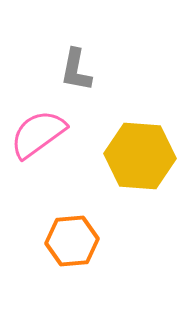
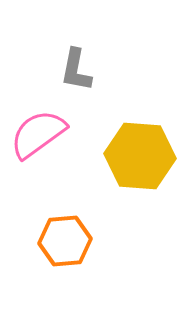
orange hexagon: moved 7 px left
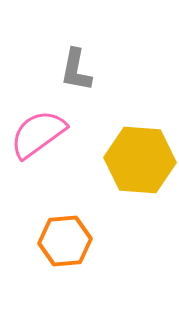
yellow hexagon: moved 4 px down
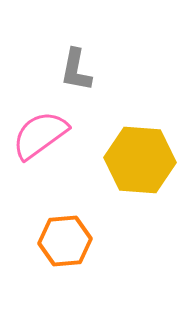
pink semicircle: moved 2 px right, 1 px down
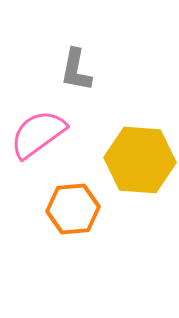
pink semicircle: moved 2 px left, 1 px up
orange hexagon: moved 8 px right, 32 px up
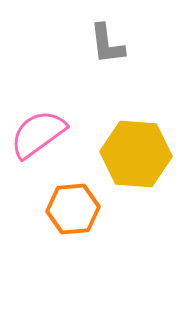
gray L-shape: moved 31 px right, 26 px up; rotated 18 degrees counterclockwise
yellow hexagon: moved 4 px left, 6 px up
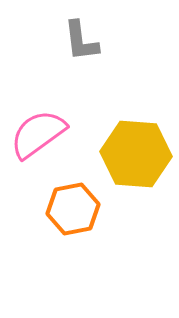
gray L-shape: moved 26 px left, 3 px up
orange hexagon: rotated 6 degrees counterclockwise
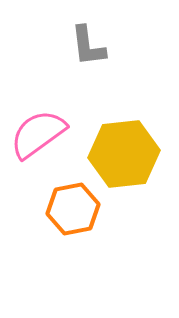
gray L-shape: moved 7 px right, 5 px down
yellow hexagon: moved 12 px left; rotated 10 degrees counterclockwise
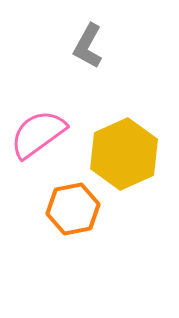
gray L-shape: rotated 36 degrees clockwise
yellow hexagon: rotated 18 degrees counterclockwise
